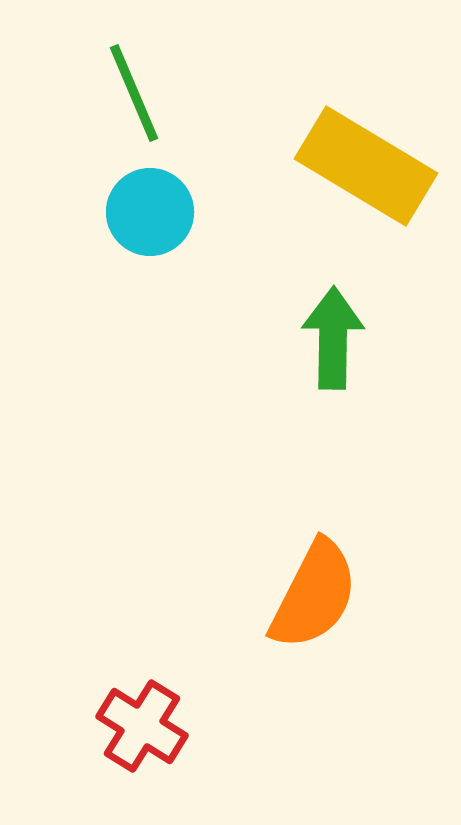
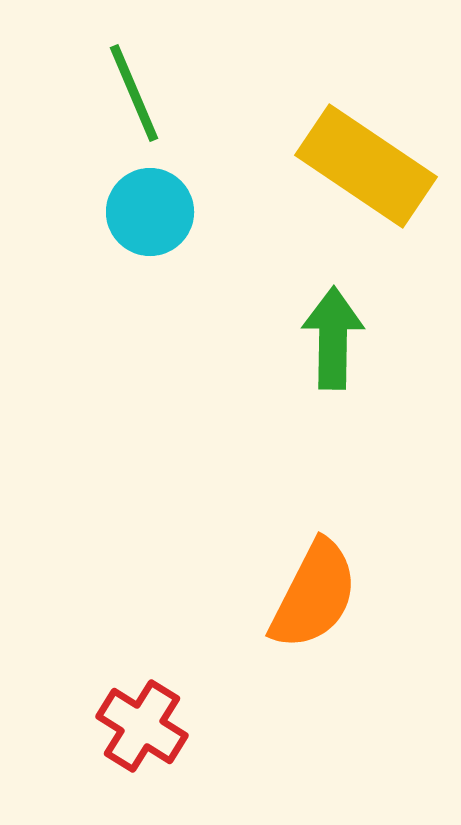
yellow rectangle: rotated 3 degrees clockwise
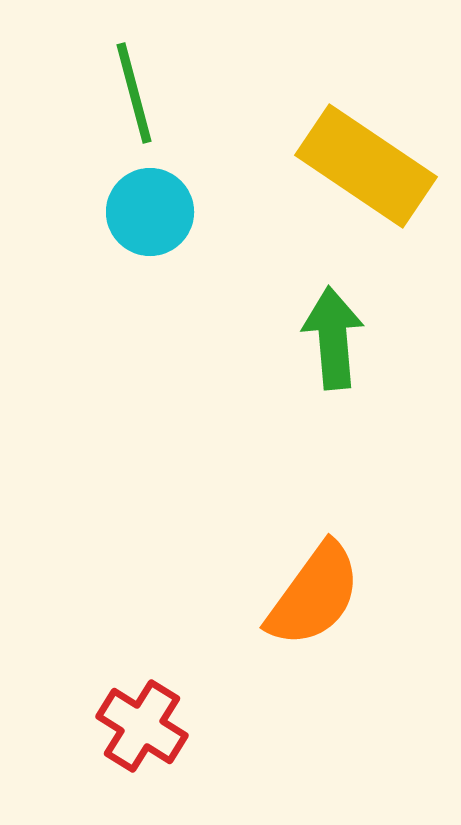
green line: rotated 8 degrees clockwise
green arrow: rotated 6 degrees counterclockwise
orange semicircle: rotated 9 degrees clockwise
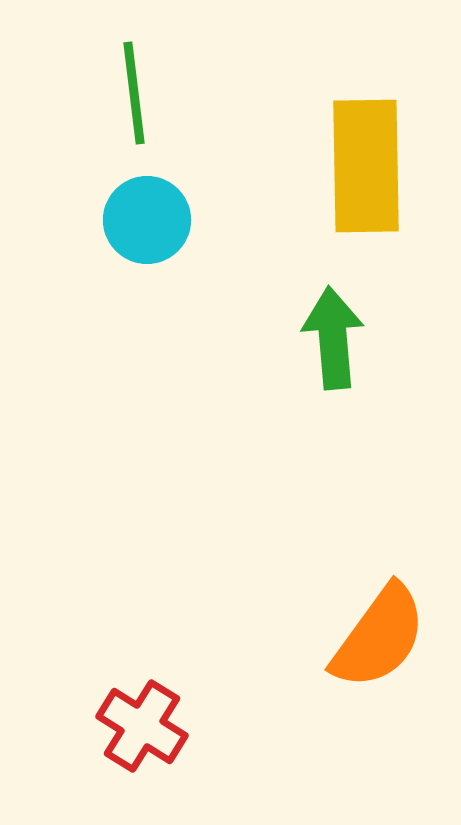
green line: rotated 8 degrees clockwise
yellow rectangle: rotated 55 degrees clockwise
cyan circle: moved 3 px left, 8 px down
orange semicircle: moved 65 px right, 42 px down
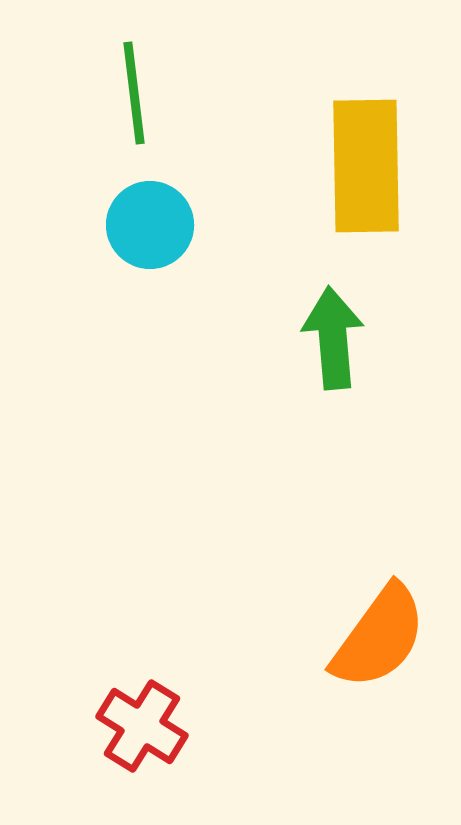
cyan circle: moved 3 px right, 5 px down
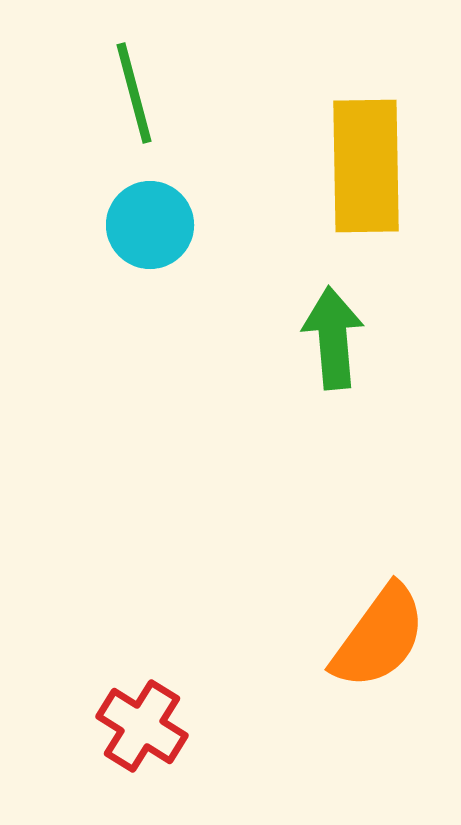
green line: rotated 8 degrees counterclockwise
